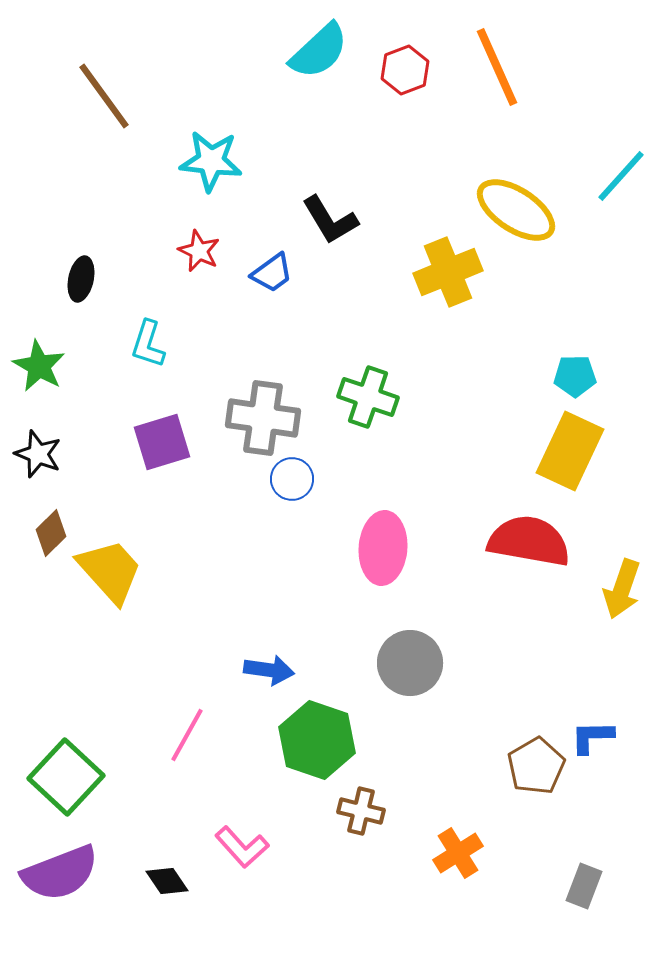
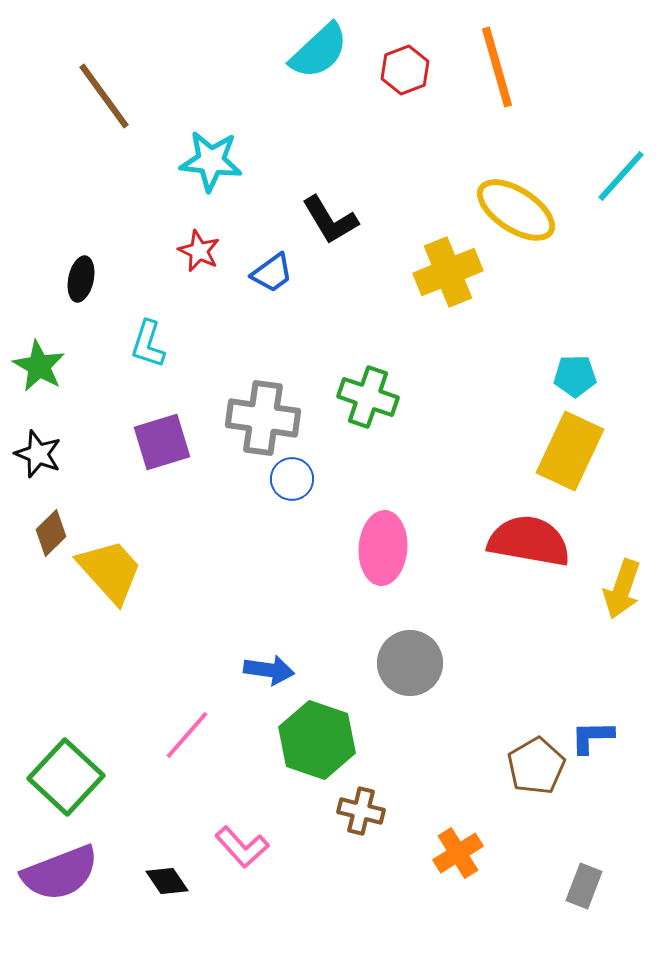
orange line: rotated 8 degrees clockwise
pink line: rotated 12 degrees clockwise
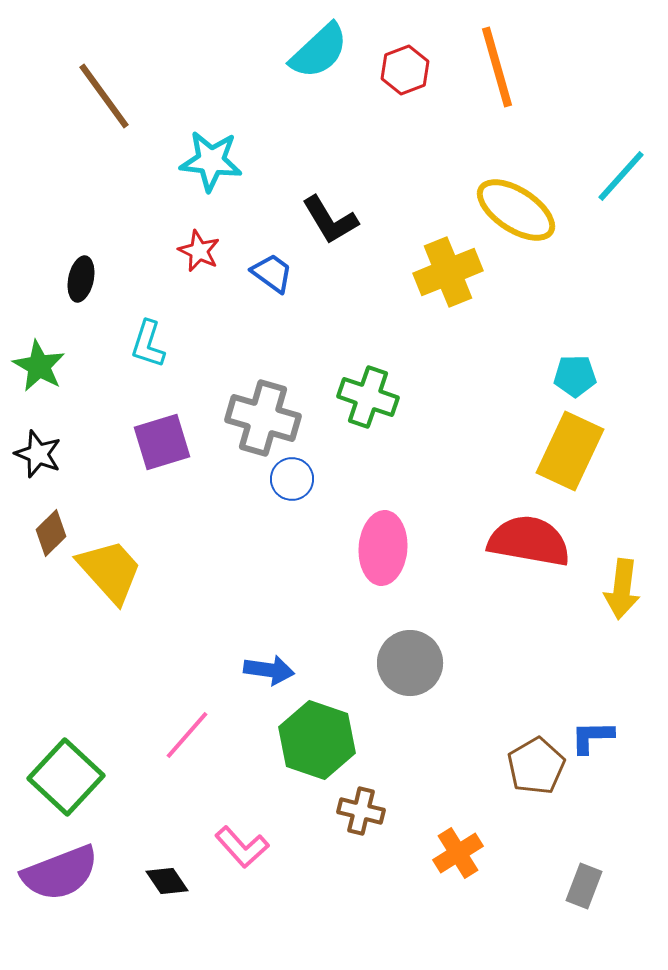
blue trapezoid: rotated 108 degrees counterclockwise
gray cross: rotated 8 degrees clockwise
yellow arrow: rotated 12 degrees counterclockwise
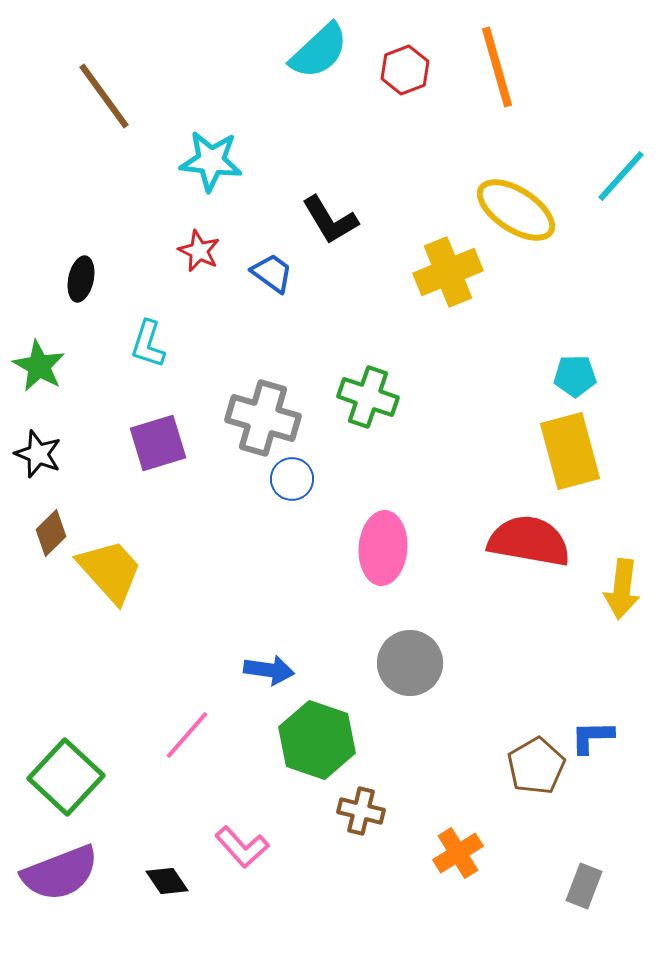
purple square: moved 4 px left, 1 px down
yellow rectangle: rotated 40 degrees counterclockwise
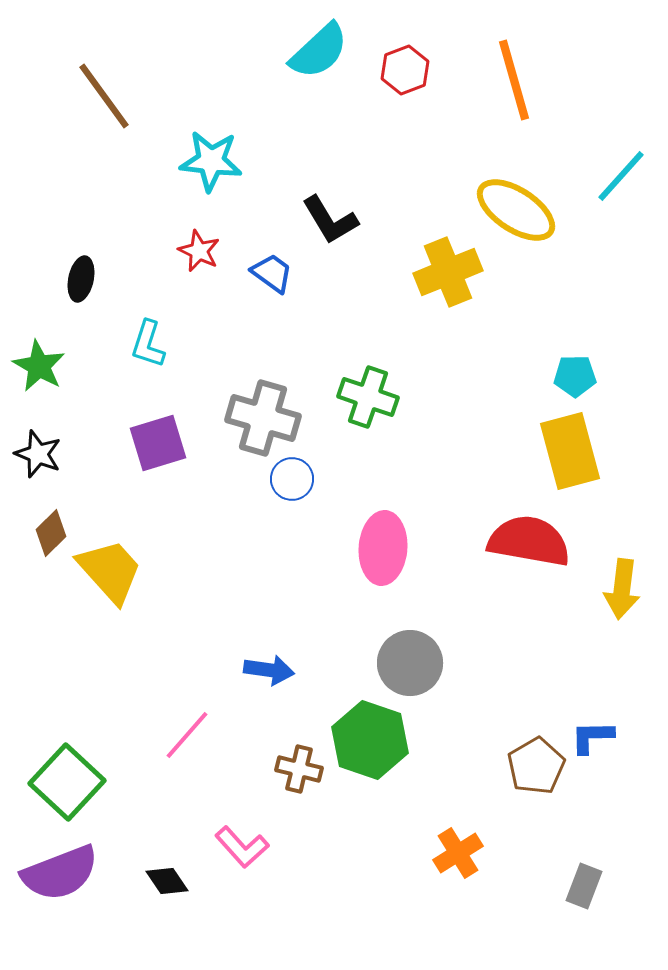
orange line: moved 17 px right, 13 px down
green hexagon: moved 53 px right
green square: moved 1 px right, 5 px down
brown cross: moved 62 px left, 42 px up
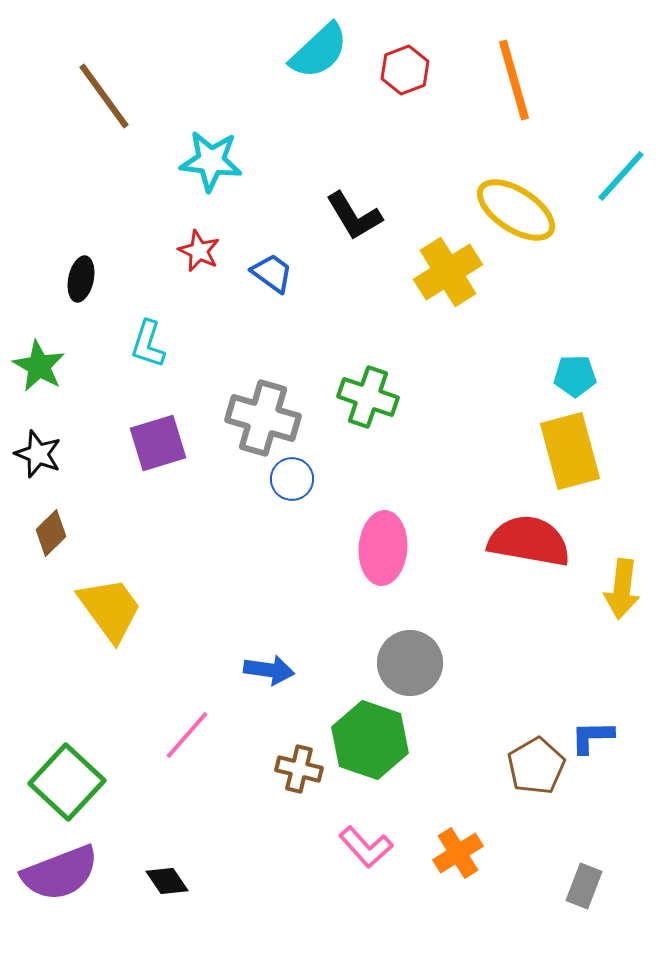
black L-shape: moved 24 px right, 4 px up
yellow cross: rotated 10 degrees counterclockwise
yellow trapezoid: moved 38 px down; rotated 6 degrees clockwise
pink L-shape: moved 124 px right
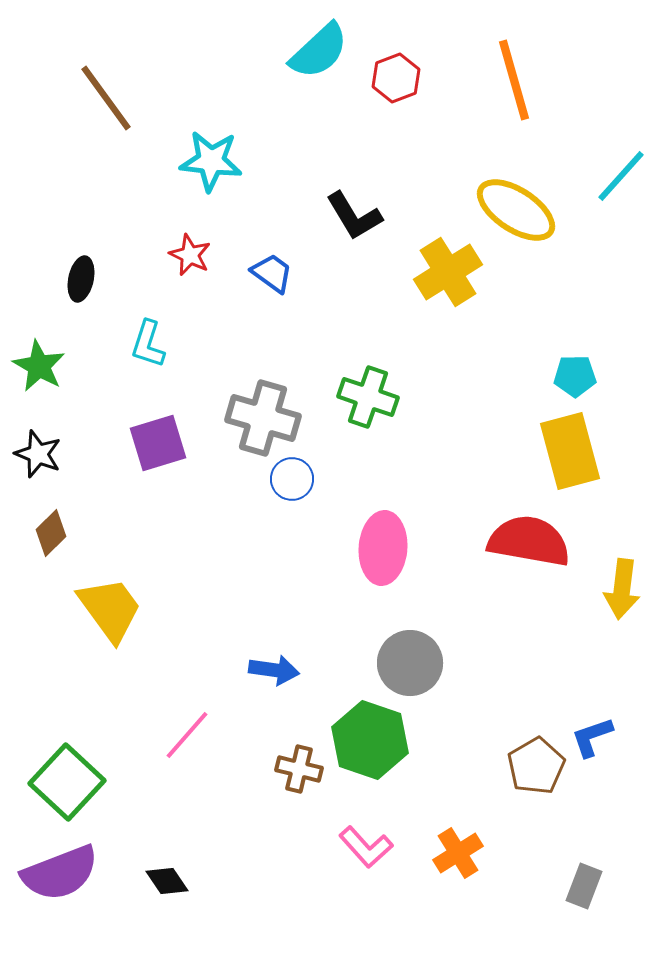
red hexagon: moved 9 px left, 8 px down
brown line: moved 2 px right, 2 px down
red star: moved 9 px left, 4 px down
blue arrow: moved 5 px right
blue L-shape: rotated 18 degrees counterclockwise
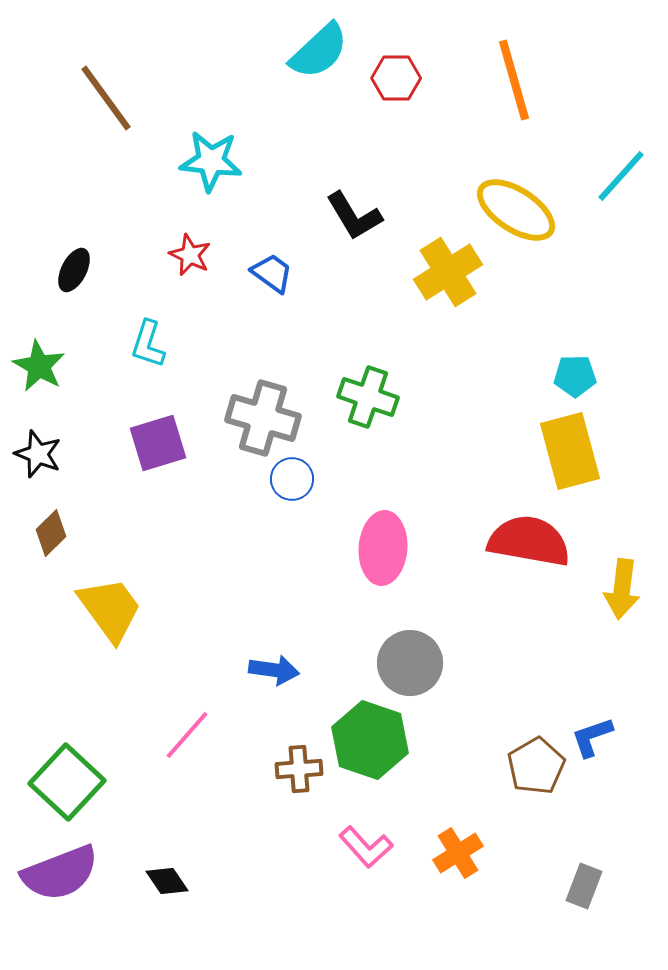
red hexagon: rotated 21 degrees clockwise
black ellipse: moved 7 px left, 9 px up; rotated 15 degrees clockwise
brown cross: rotated 18 degrees counterclockwise
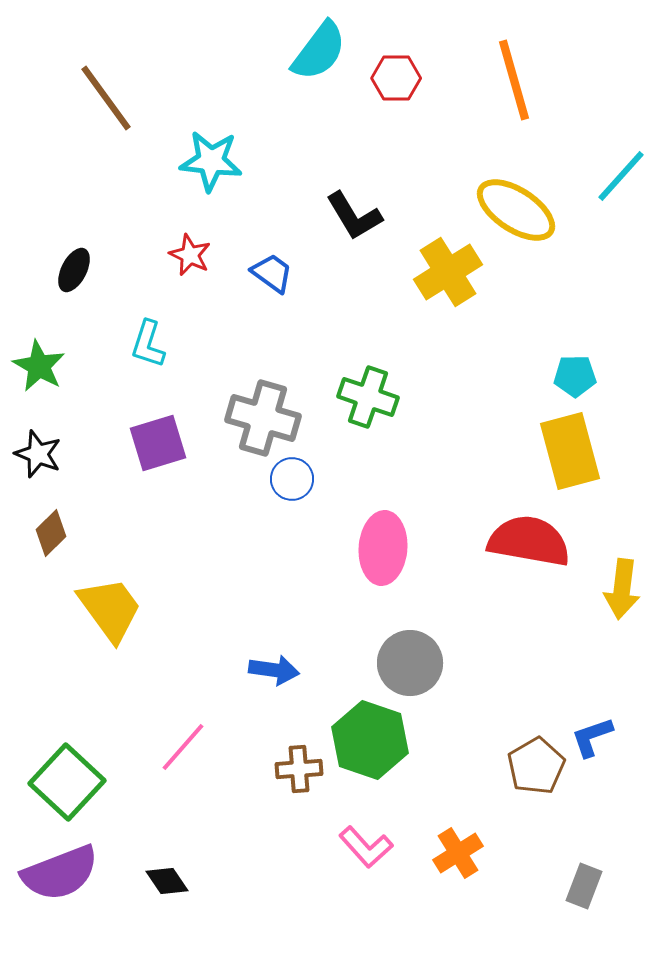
cyan semicircle: rotated 10 degrees counterclockwise
pink line: moved 4 px left, 12 px down
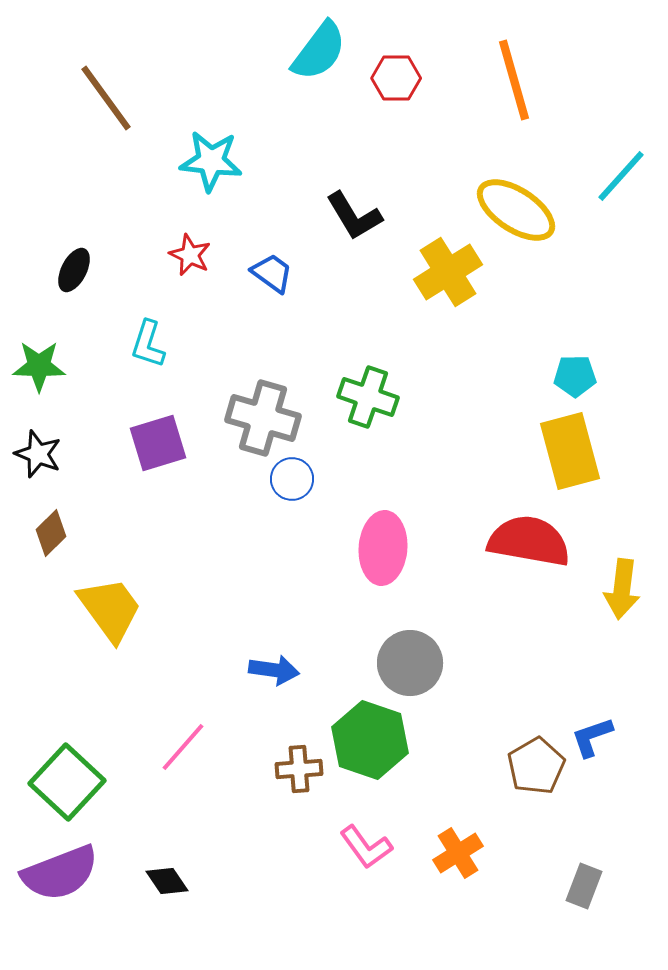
green star: rotated 28 degrees counterclockwise
pink L-shape: rotated 6 degrees clockwise
